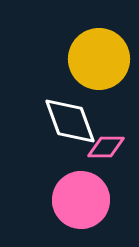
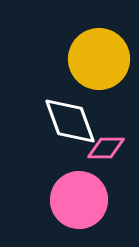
pink diamond: moved 1 px down
pink circle: moved 2 px left
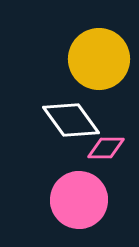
white diamond: moved 1 px right, 1 px up; rotated 16 degrees counterclockwise
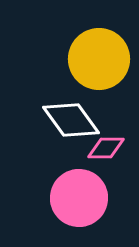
pink circle: moved 2 px up
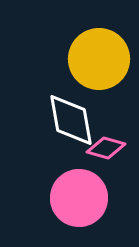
white diamond: rotated 26 degrees clockwise
pink diamond: rotated 15 degrees clockwise
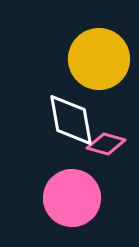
pink diamond: moved 4 px up
pink circle: moved 7 px left
